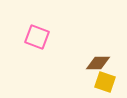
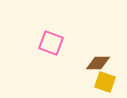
pink square: moved 14 px right, 6 px down
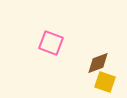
brown diamond: rotated 20 degrees counterclockwise
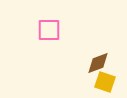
pink square: moved 2 px left, 13 px up; rotated 20 degrees counterclockwise
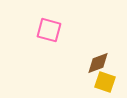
pink square: rotated 15 degrees clockwise
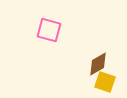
brown diamond: moved 1 px down; rotated 10 degrees counterclockwise
